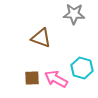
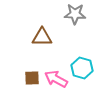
gray star: moved 1 px right
brown triangle: moved 1 px right, 1 px up; rotated 20 degrees counterclockwise
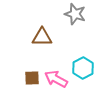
gray star: rotated 15 degrees clockwise
cyan hexagon: moved 1 px right; rotated 15 degrees clockwise
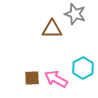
brown triangle: moved 10 px right, 8 px up
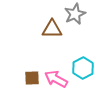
gray star: rotated 30 degrees clockwise
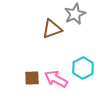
brown triangle: rotated 20 degrees counterclockwise
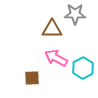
gray star: rotated 25 degrees clockwise
brown triangle: rotated 20 degrees clockwise
pink arrow: moved 21 px up
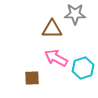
cyan hexagon: rotated 10 degrees clockwise
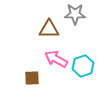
brown triangle: moved 3 px left
pink arrow: moved 1 px down
cyan hexagon: moved 2 px up
